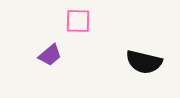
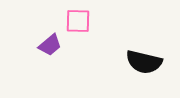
purple trapezoid: moved 10 px up
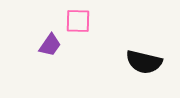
purple trapezoid: rotated 15 degrees counterclockwise
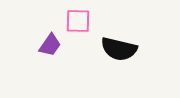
black semicircle: moved 25 px left, 13 px up
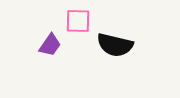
black semicircle: moved 4 px left, 4 px up
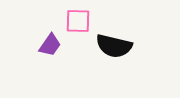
black semicircle: moved 1 px left, 1 px down
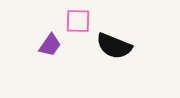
black semicircle: rotated 9 degrees clockwise
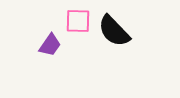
black semicircle: moved 15 px up; rotated 24 degrees clockwise
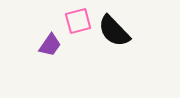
pink square: rotated 16 degrees counterclockwise
